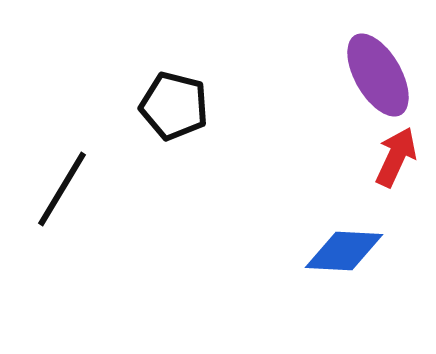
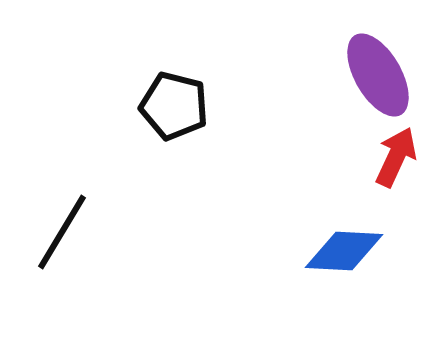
black line: moved 43 px down
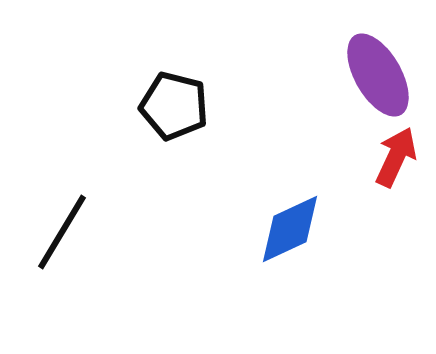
blue diamond: moved 54 px left, 22 px up; rotated 28 degrees counterclockwise
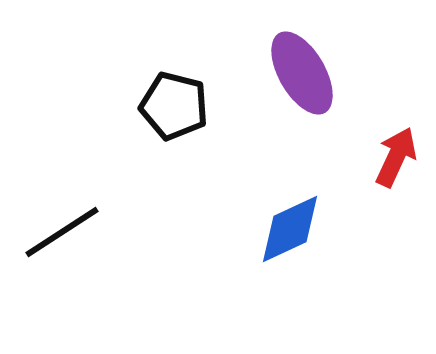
purple ellipse: moved 76 px left, 2 px up
black line: rotated 26 degrees clockwise
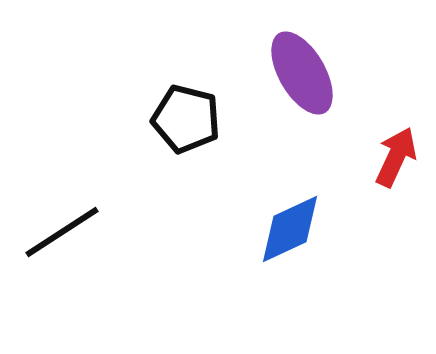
black pentagon: moved 12 px right, 13 px down
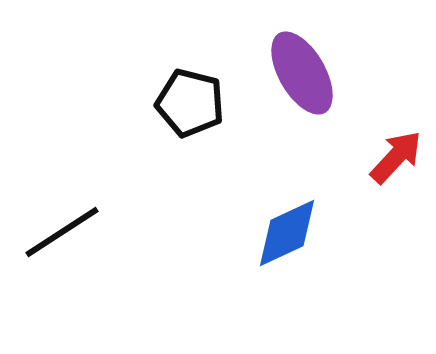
black pentagon: moved 4 px right, 16 px up
red arrow: rotated 18 degrees clockwise
blue diamond: moved 3 px left, 4 px down
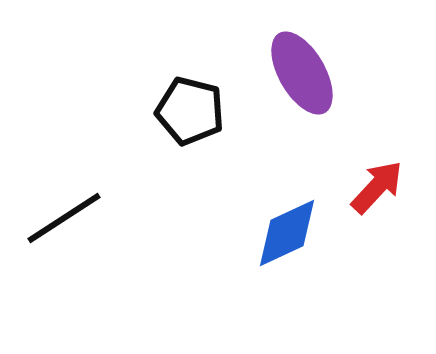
black pentagon: moved 8 px down
red arrow: moved 19 px left, 30 px down
black line: moved 2 px right, 14 px up
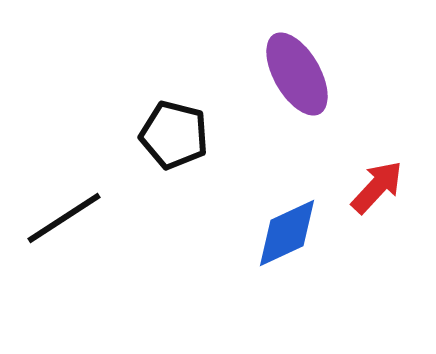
purple ellipse: moved 5 px left, 1 px down
black pentagon: moved 16 px left, 24 px down
